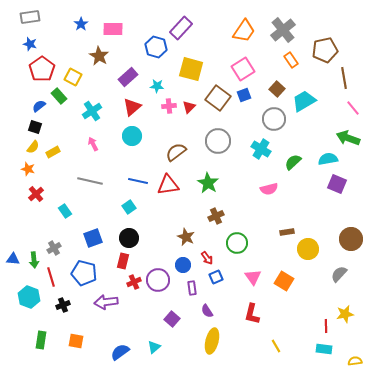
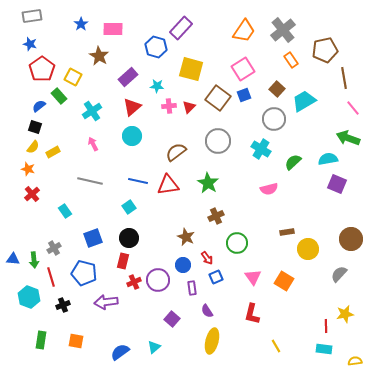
gray rectangle at (30, 17): moved 2 px right, 1 px up
red cross at (36, 194): moved 4 px left
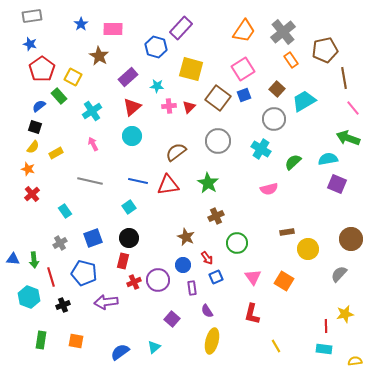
gray cross at (283, 30): moved 2 px down
yellow rectangle at (53, 152): moved 3 px right, 1 px down
gray cross at (54, 248): moved 6 px right, 5 px up
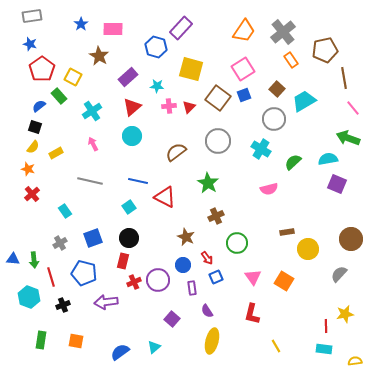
red triangle at (168, 185): moved 3 px left, 12 px down; rotated 35 degrees clockwise
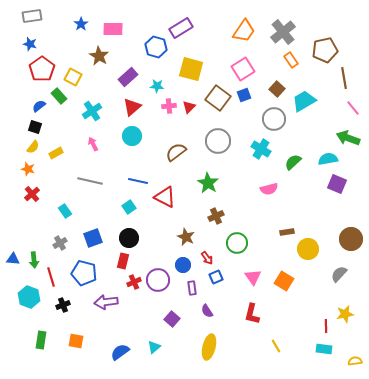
purple rectangle at (181, 28): rotated 15 degrees clockwise
yellow ellipse at (212, 341): moved 3 px left, 6 px down
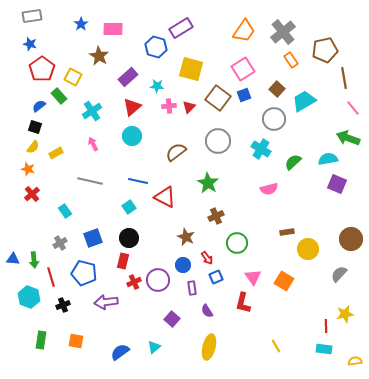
red L-shape at (252, 314): moved 9 px left, 11 px up
